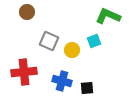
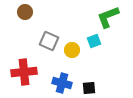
brown circle: moved 2 px left
green L-shape: moved 1 px down; rotated 45 degrees counterclockwise
blue cross: moved 2 px down
black square: moved 2 px right
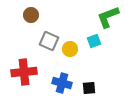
brown circle: moved 6 px right, 3 px down
yellow circle: moved 2 px left, 1 px up
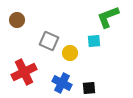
brown circle: moved 14 px left, 5 px down
cyan square: rotated 16 degrees clockwise
yellow circle: moved 4 px down
red cross: rotated 20 degrees counterclockwise
blue cross: rotated 12 degrees clockwise
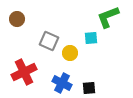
brown circle: moved 1 px up
cyan square: moved 3 px left, 3 px up
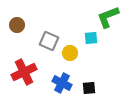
brown circle: moved 6 px down
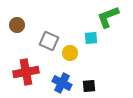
red cross: moved 2 px right; rotated 15 degrees clockwise
black square: moved 2 px up
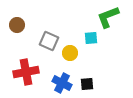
black square: moved 2 px left, 2 px up
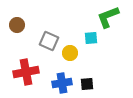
blue cross: rotated 36 degrees counterclockwise
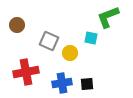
cyan square: rotated 16 degrees clockwise
